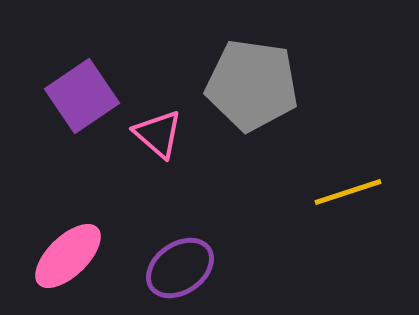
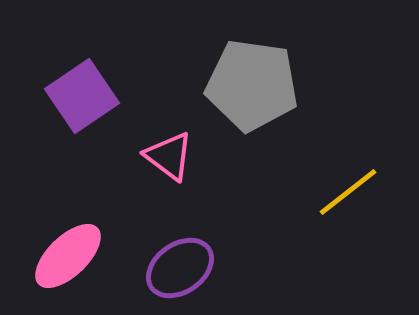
pink triangle: moved 11 px right, 22 px down; rotated 4 degrees counterclockwise
yellow line: rotated 20 degrees counterclockwise
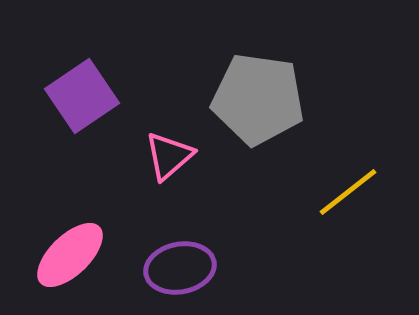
gray pentagon: moved 6 px right, 14 px down
pink triangle: rotated 42 degrees clockwise
pink ellipse: moved 2 px right, 1 px up
purple ellipse: rotated 24 degrees clockwise
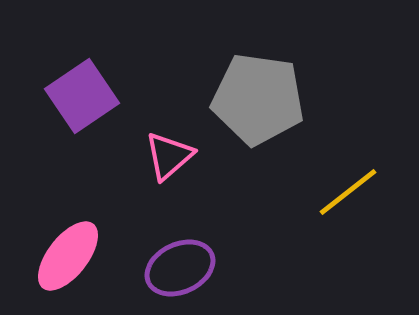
pink ellipse: moved 2 px left, 1 px down; rotated 8 degrees counterclockwise
purple ellipse: rotated 14 degrees counterclockwise
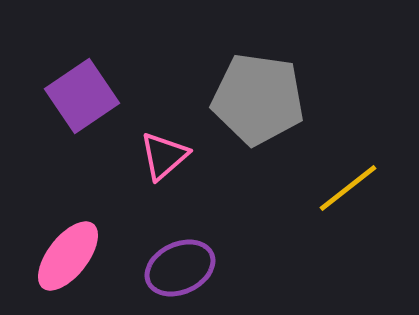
pink triangle: moved 5 px left
yellow line: moved 4 px up
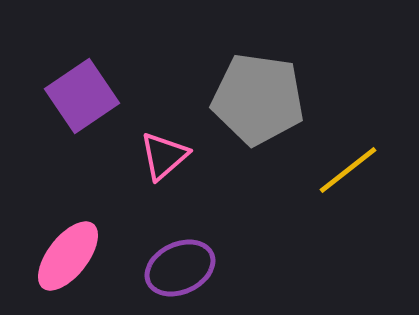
yellow line: moved 18 px up
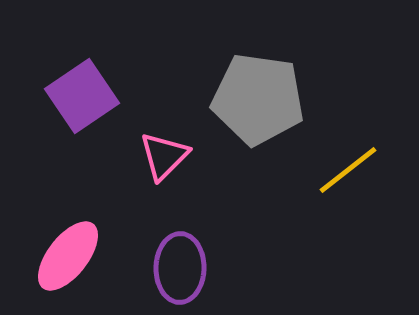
pink triangle: rotated 4 degrees counterclockwise
purple ellipse: rotated 64 degrees counterclockwise
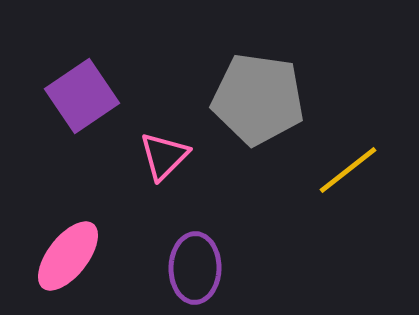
purple ellipse: moved 15 px right
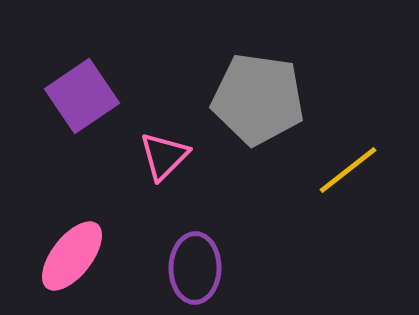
pink ellipse: moved 4 px right
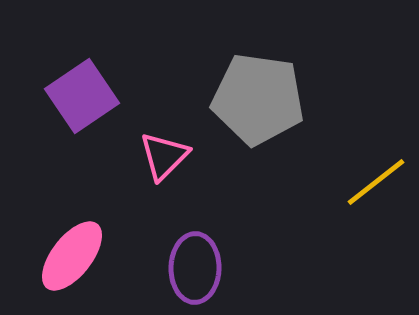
yellow line: moved 28 px right, 12 px down
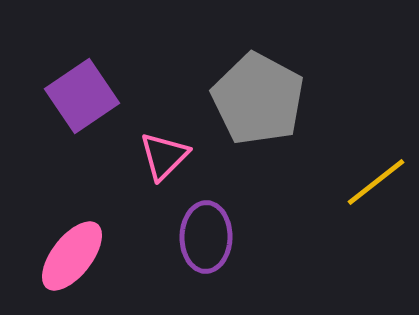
gray pentagon: rotated 20 degrees clockwise
purple ellipse: moved 11 px right, 31 px up
